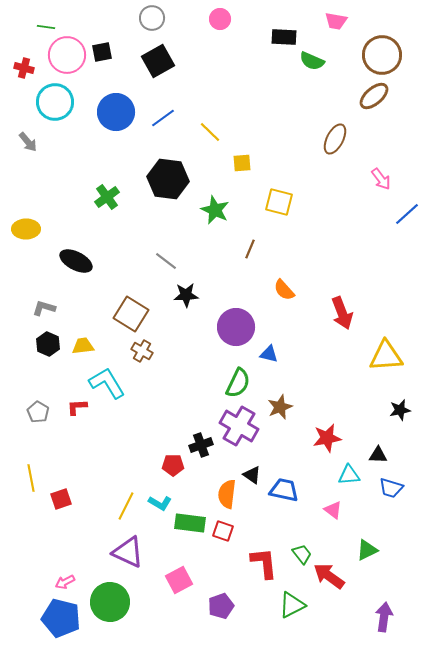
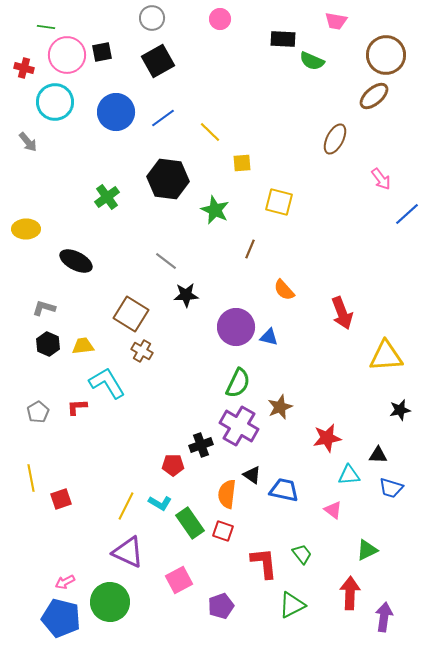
black rectangle at (284, 37): moved 1 px left, 2 px down
brown circle at (382, 55): moved 4 px right
blue triangle at (269, 354): moved 17 px up
gray pentagon at (38, 412): rotated 10 degrees clockwise
green rectangle at (190, 523): rotated 48 degrees clockwise
red arrow at (329, 576): moved 21 px right, 17 px down; rotated 56 degrees clockwise
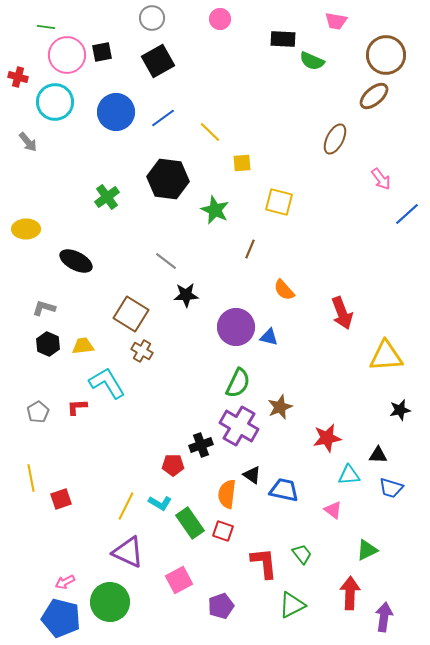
red cross at (24, 68): moved 6 px left, 9 px down
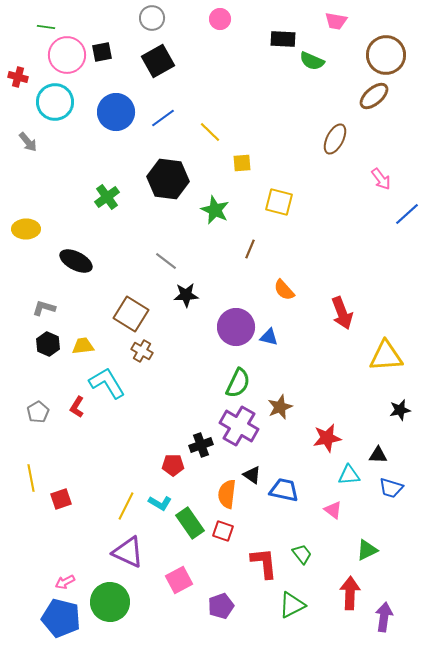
red L-shape at (77, 407): rotated 55 degrees counterclockwise
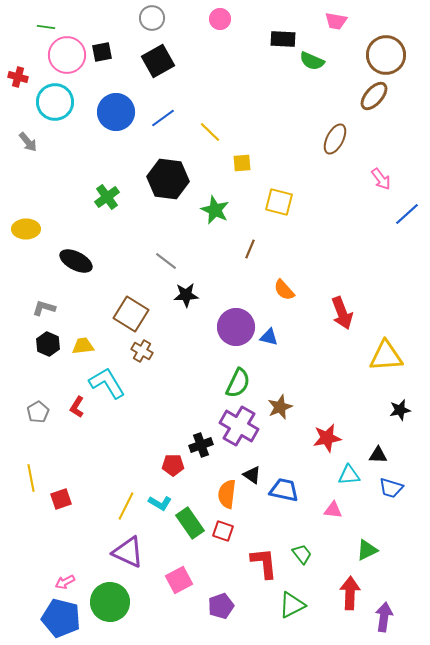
brown ellipse at (374, 96): rotated 8 degrees counterclockwise
pink triangle at (333, 510): rotated 30 degrees counterclockwise
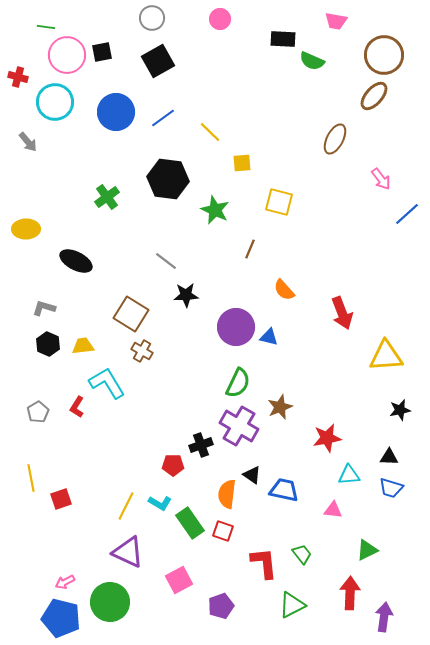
brown circle at (386, 55): moved 2 px left
black triangle at (378, 455): moved 11 px right, 2 px down
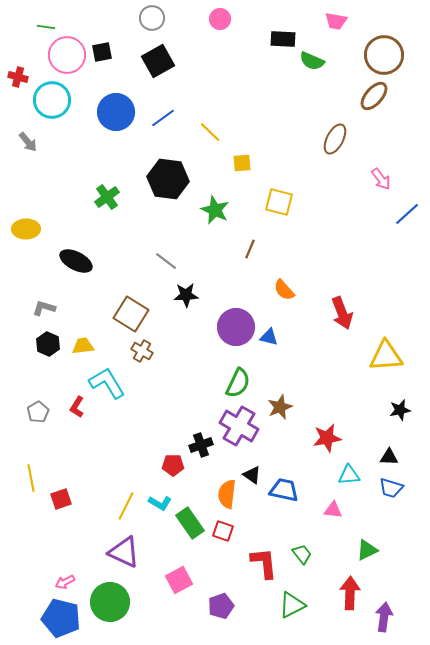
cyan circle at (55, 102): moved 3 px left, 2 px up
purple triangle at (128, 552): moved 4 px left
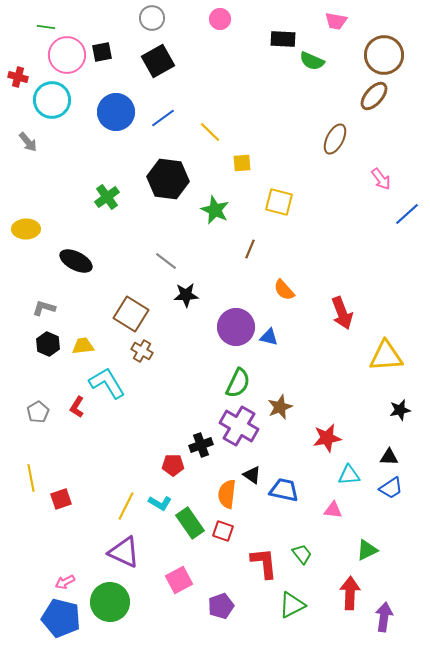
blue trapezoid at (391, 488): rotated 50 degrees counterclockwise
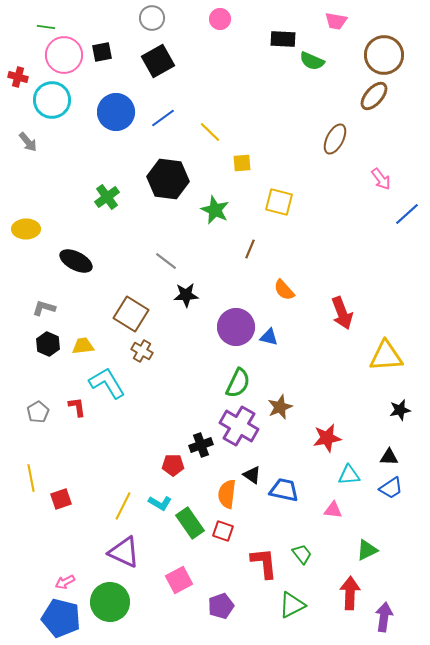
pink circle at (67, 55): moved 3 px left
red L-shape at (77, 407): rotated 140 degrees clockwise
yellow line at (126, 506): moved 3 px left
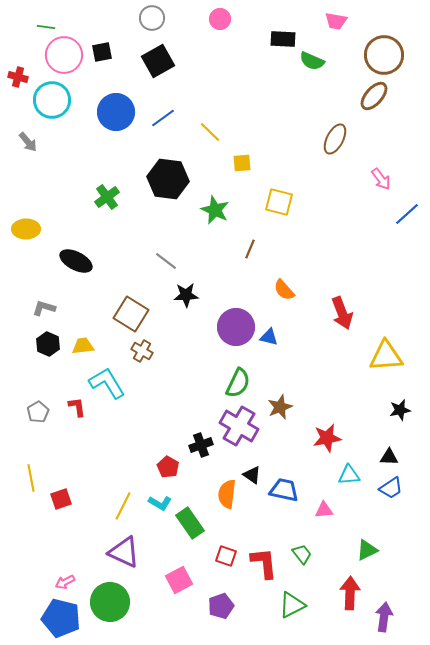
red pentagon at (173, 465): moved 5 px left, 2 px down; rotated 30 degrees clockwise
pink triangle at (333, 510): moved 9 px left; rotated 12 degrees counterclockwise
red square at (223, 531): moved 3 px right, 25 px down
